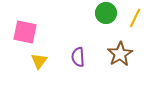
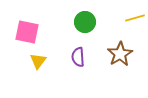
green circle: moved 21 px left, 9 px down
yellow line: rotated 48 degrees clockwise
pink square: moved 2 px right
yellow triangle: moved 1 px left
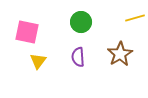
green circle: moved 4 px left
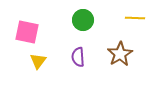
yellow line: rotated 18 degrees clockwise
green circle: moved 2 px right, 2 px up
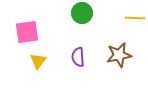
green circle: moved 1 px left, 7 px up
pink square: rotated 20 degrees counterclockwise
brown star: moved 1 px left, 1 px down; rotated 20 degrees clockwise
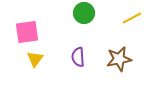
green circle: moved 2 px right
yellow line: moved 3 px left; rotated 30 degrees counterclockwise
brown star: moved 4 px down
yellow triangle: moved 3 px left, 2 px up
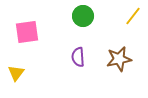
green circle: moved 1 px left, 3 px down
yellow line: moved 1 px right, 2 px up; rotated 24 degrees counterclockwise
yellow triangle: moved 19 px left, 14 px down
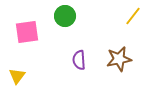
green circle: moved 18 px left
purple semicircle: moved 1 px right, 3 px down
yellow triangle: moved 1 px right, 3 px down
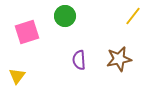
pink square: rotated 10 degrees counterclockwise
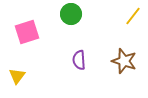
green circle: moved 6 px right, 2 px up
brown star: moved 5 px right, 2 px down; rotated 30 degrees clockwise
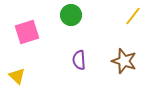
green circle: moved 1 px down
yellow triangle: rotated 24 degrees counterclockwise
